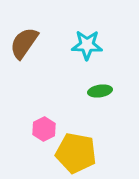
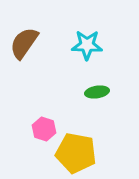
green ellipse: moved 3 px left, 1 px down
pink hexagon: rotated 15 degrees counterclockwise
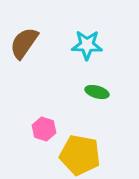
green ellipse: rotated 25 degrees clockwise
yellow pentagon: moved 4 px right, 2 px down
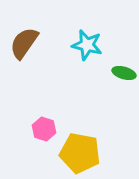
cyan star: rotated 12 degrees clockwise
green ellipse: moved 27 px right, 19 px up
yellow pentagon: moved 2 px up
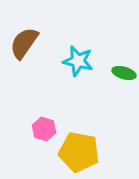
cyan star: moved 9 px left, 16 px down
yellow pentagon: moved 1 px left, 1 px up
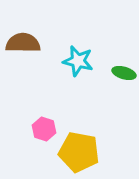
brown semicircle: moved 1 px left; rotated 56 degrees clockwise
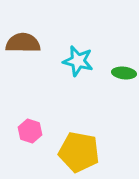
green ellipse: rotated 10 degrees counterclockwise
pink hexagon: moved 14 px left, 2 px down
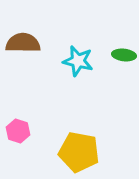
green ellipse: moved 18 px up
pink hexagon: moved 12 px left
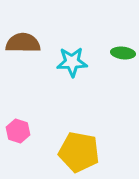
green ellipse: moved 1 px left, 2 px up
cyan star: moved 6 px left, 1 px down; rotated 16 degrees counterclockwise
